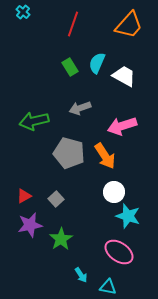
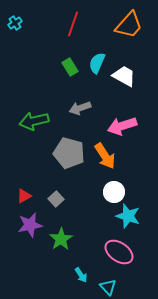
cyan cross: moved 8 px left, 11 px down; rotated 16 degrees clockwise
cyan triangle: rotated 36 degrees clockwise
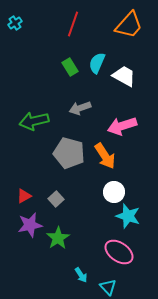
green star: moved 3 px left, 1 px up
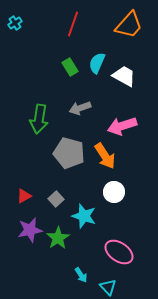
green arrow: moved 5 px right, 2 px up; rotated 68 degrees counterclockwise
cyan star: moved 44 px left
purple star: moved 5 px down
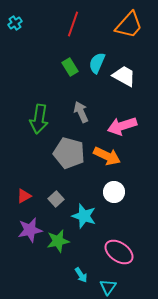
gray arrow: moved 1 px right, 4 px down; rotated 85 degrees clockwise
orange arrow: moved 2 px right; rotated 32 degrees counterclockwise
green star: moved 3 px down; rotated 20 degrees clockwise
cyan triangle: rotated 18 degrees clockwise
